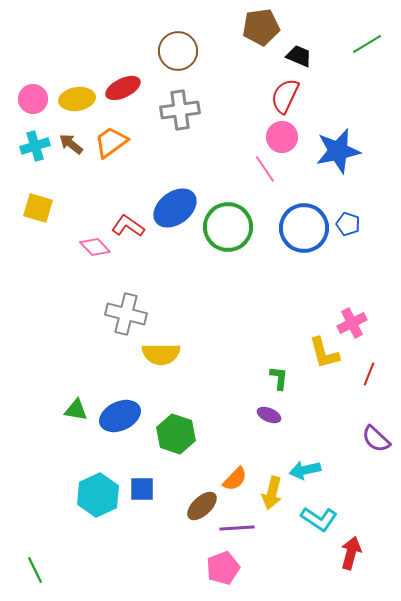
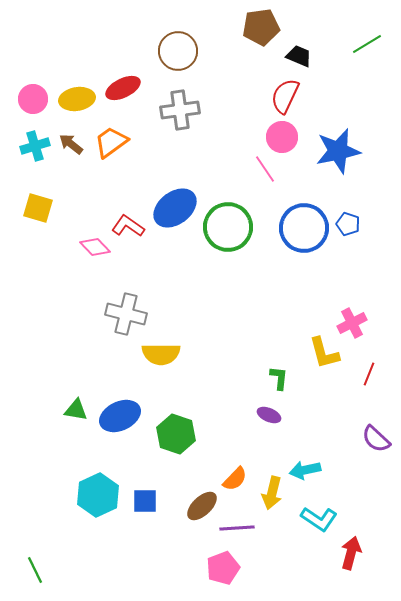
blue square at (142, 489): moved 3 px right, 12 px down
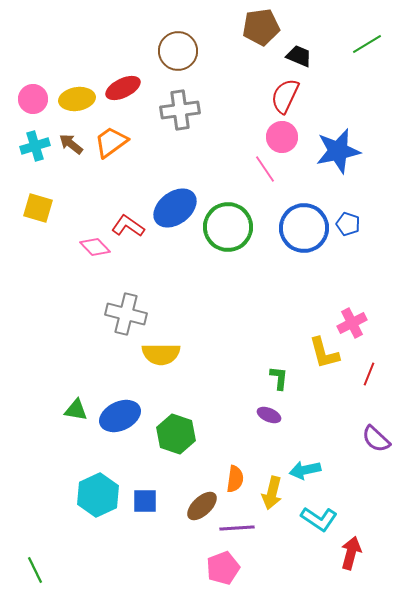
orange semicircle at (235, 479): rotated 36 degrees counterclockwise
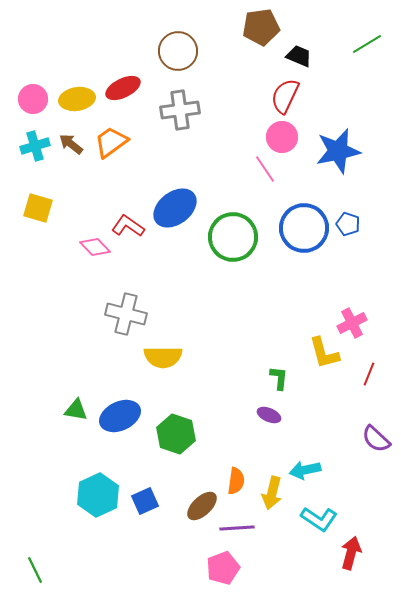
green circle at (228, 227): moved 5 px right, 10 px down
yellow semicircle at (161, 354): moved 2 px right, 3 px down
orange semicircle at (235, 479): moved 1 px right, 2 px down
blue square at (145, 501): rotated 24 degrees counterclockwise
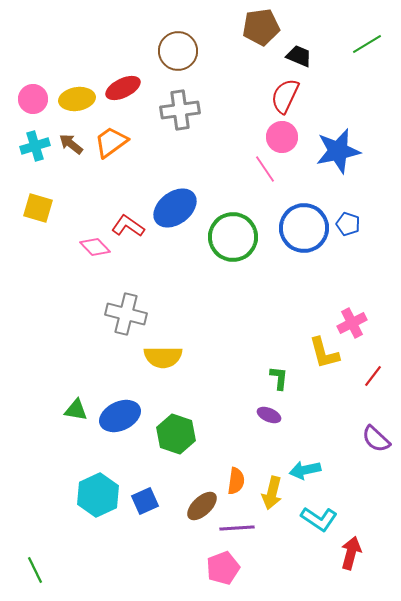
red line at (369, 374): moved 4 px right, 2 px down; rotated 15 degrees clockwise
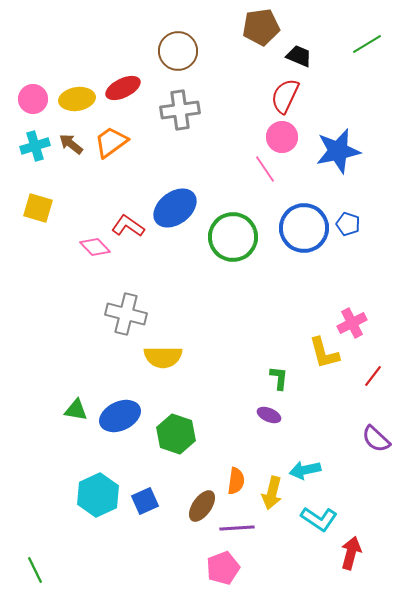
brown ellipse at (202, 506): rotated 12 degrees counterclockwise
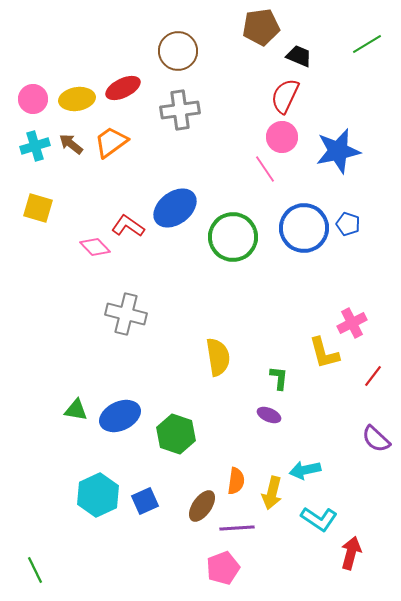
yellow semicircle at (163, 357): moved 55 px right; rotated 99 degrees counterclockwise
